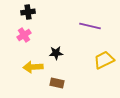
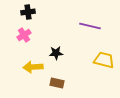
yellow trapezoid: rotated 40 degrees clockwise
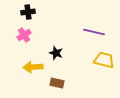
purple line: moved 4 px right, 6 px down
black star: rotated 24 degrees clockwise
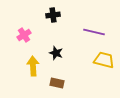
black cross: moved 25 px right, 3 px down
yellow arrow: moved 1 px up; rotated 90 degrees clockwise
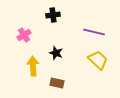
yellow trapezoid: moved 6 px left; rotated 30 degrees clockwise
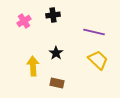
pink cross: moved 14 px up
black star: rotated 16 degrees clockwise
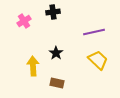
black cross: moved 3 px up
purple line: rotated 25 degrees counterclockwise
